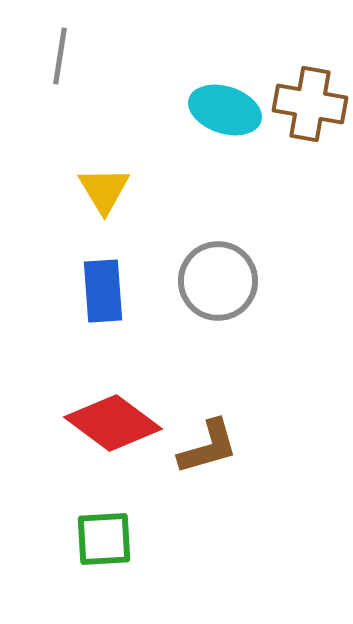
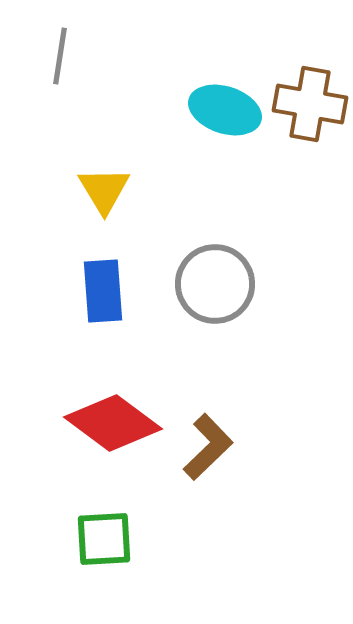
gray circle: moved 3 px left, 3 px down
brown L-shape: rotated 28 degrees counterclockwise
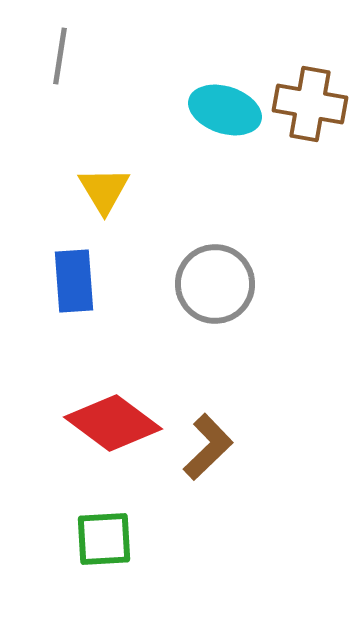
blue rectangle: moved 29 px left, 10 px up
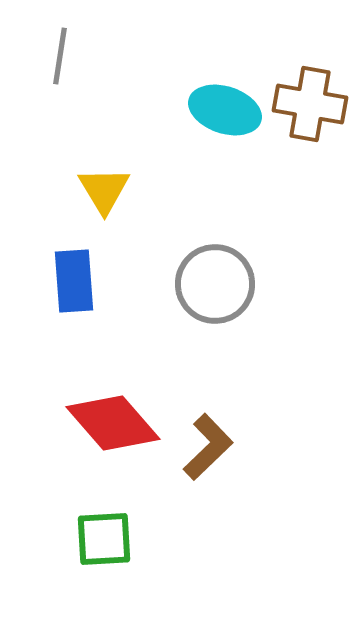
red diamond: rotated 12 degrees clockwise
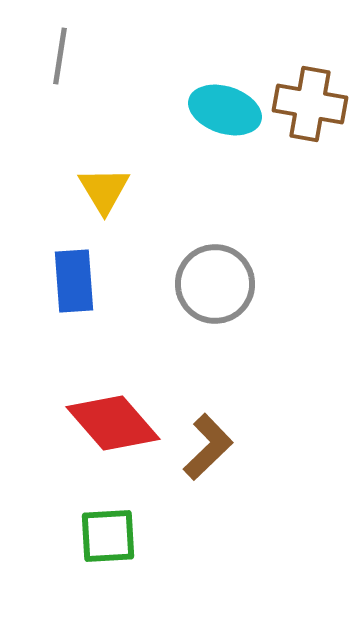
green square: moved 4 px right, 3 px up
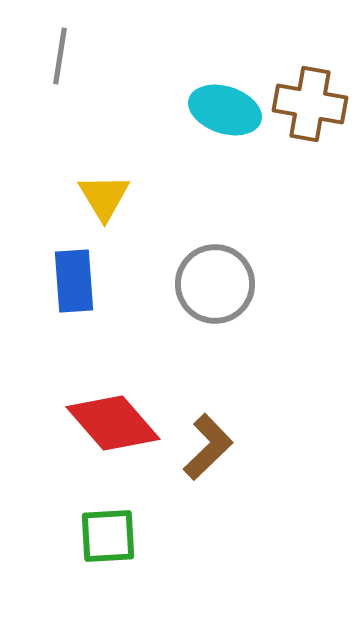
yellow triangle: moved 7 px down
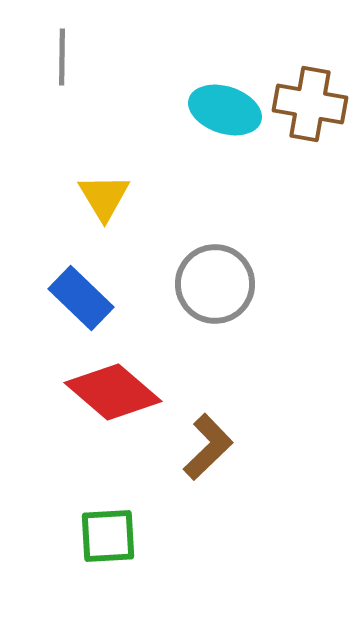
gray line: moved 2 px right, 1 px down; rotated 8 degrees counterclockwise
blue rectangle: moved 7 px right, 17 px down; rotated 42 degrees counterclockwise
red diamond: moved 31 px up; rotated 8 degrees counterclockwise
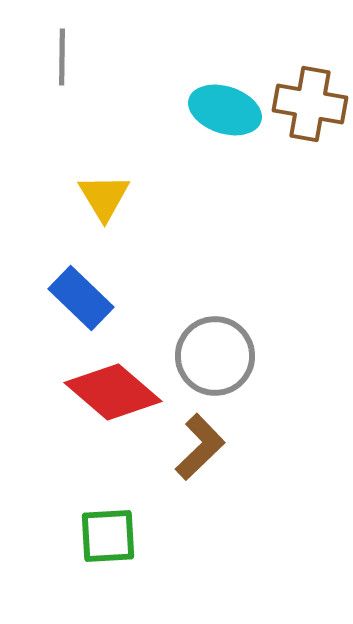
gray circle: moved 72 px down
brown L-shape: moved 8 px left
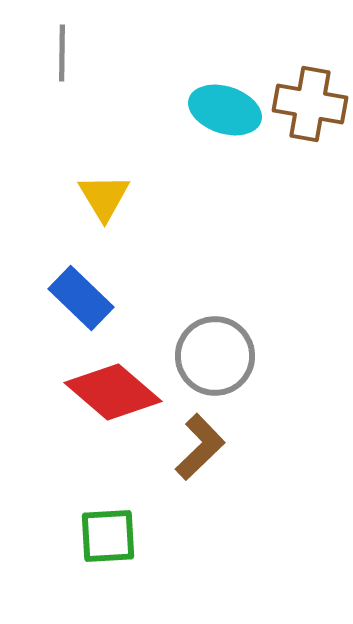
gray line: moved 4 px up
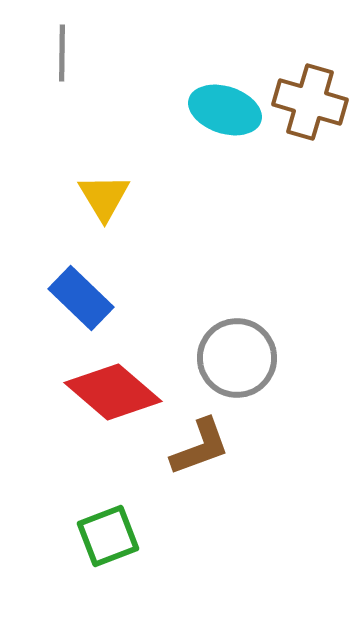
brown cross: moved 2 px up; rotated 6 degrees clockwise
gray circle: moved 22 px right, 2 px down
brown L-shape: rotated 24 degrees clockwise
green square: rotated 18 degrees counterclockwise
